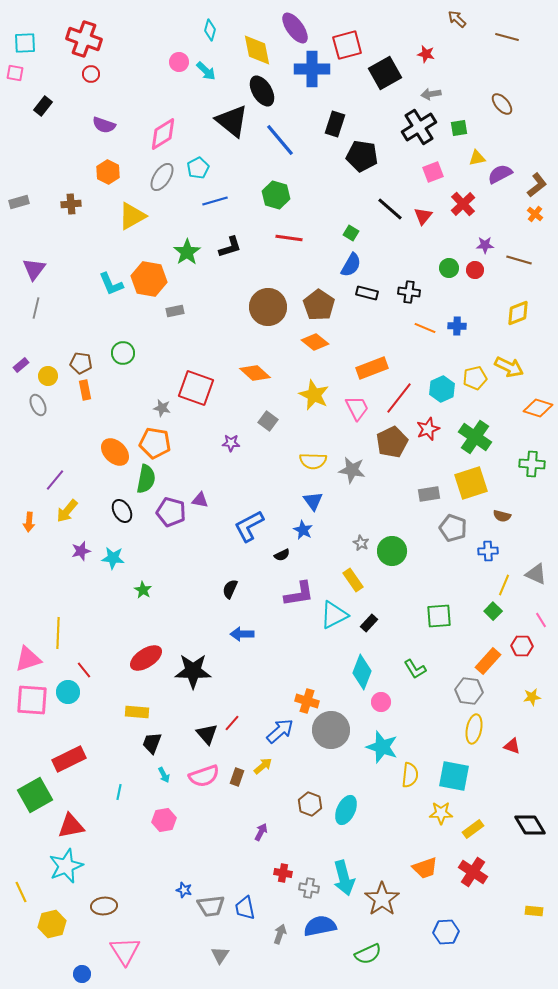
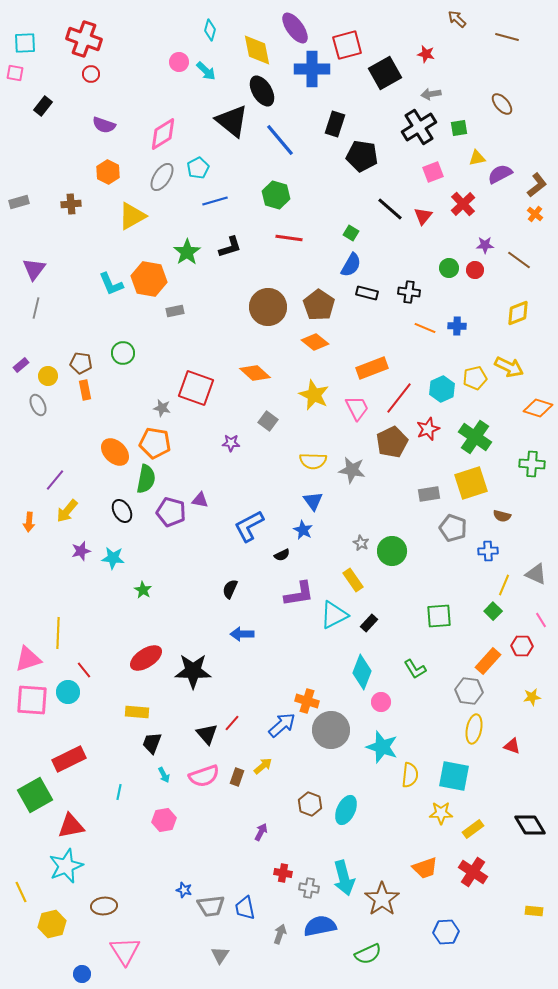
brown line at (519, 260): rotated 20 degrees clockwise
blue arrow at (280, 731): moved 2 px right, 6 px up
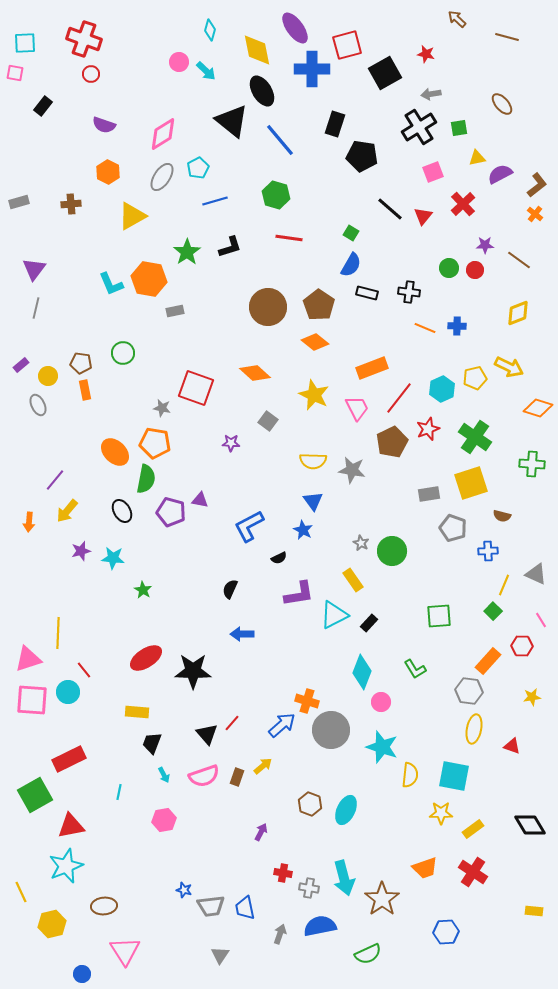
black semicircle at (282, 555): moved 3 px left, 3 px down
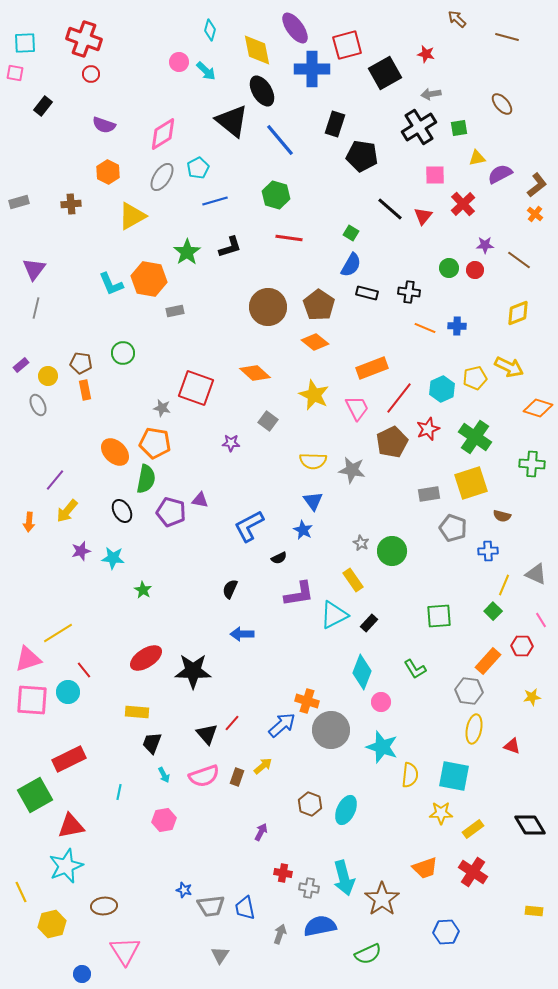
pink square at (433, 172): moved 2 px right, 3 px down; rotated 20 degrees clockwise
yellow line at (58, 633): rotated 56 degrees clockwise
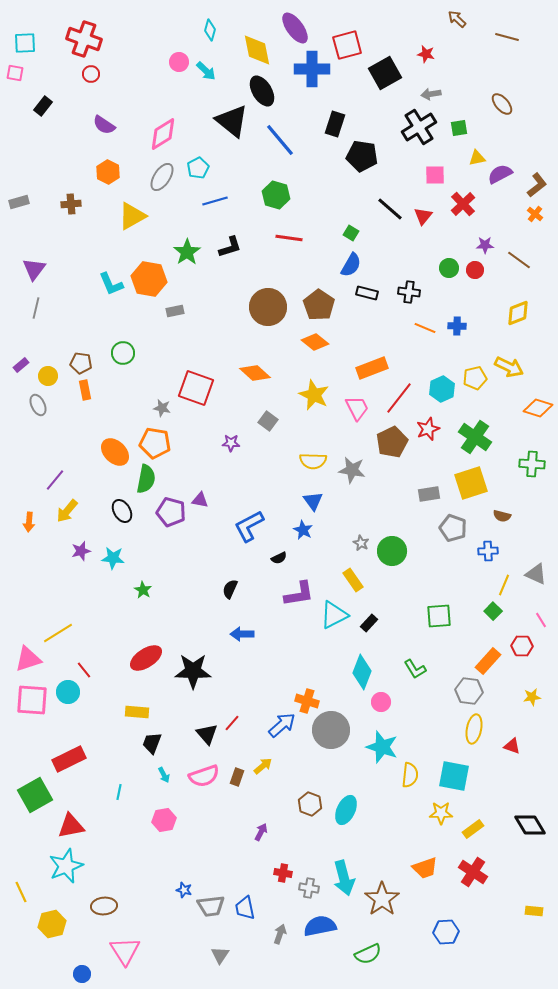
purple semicircle at (104, 125): rotated 15 degrees clockwise
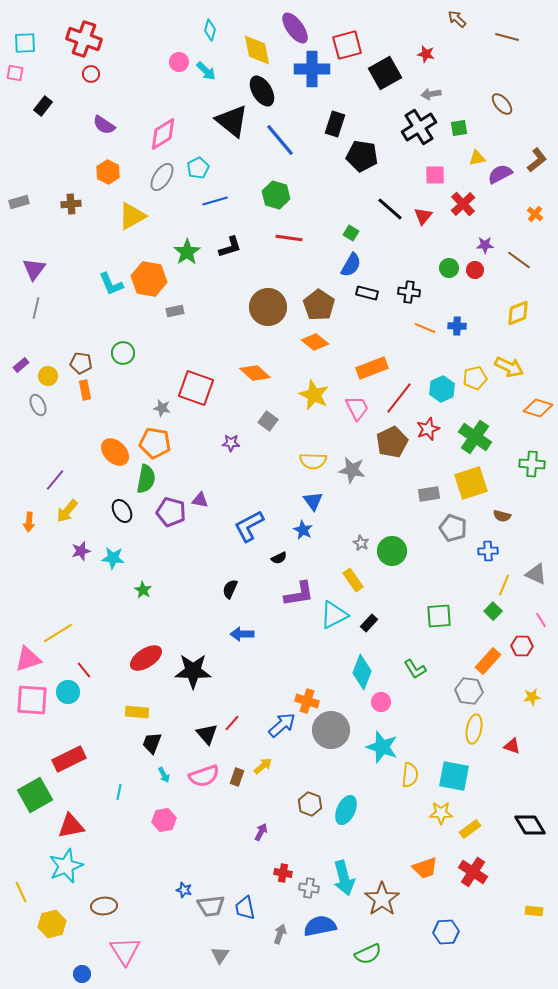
brown L-shape at (537, 185): moved 25 px up
yellow rectangle at (473, 829): moved 3 px left
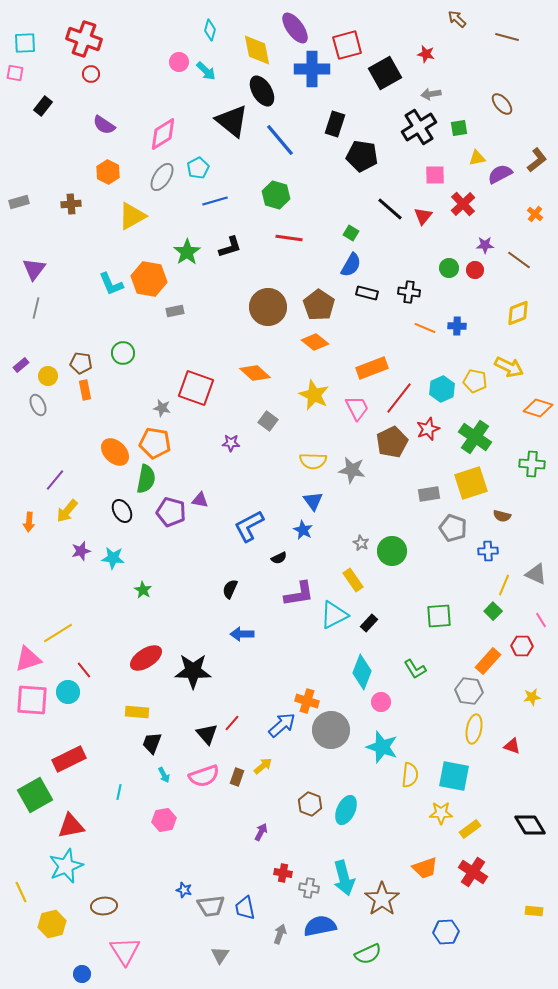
yellow pentagon at (475, 378): moved 3 px down; rotated 25 degrees clockwise
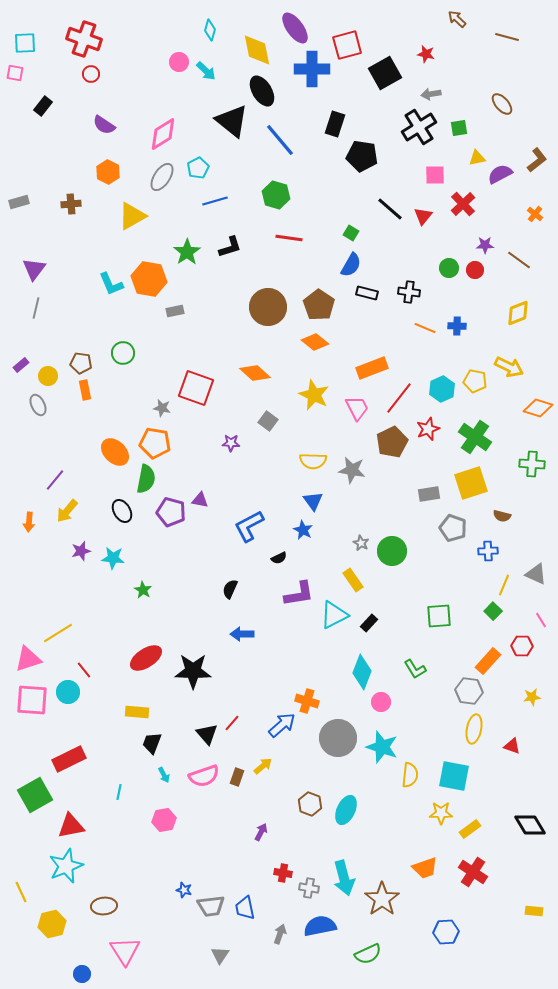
gray circle at (331, 730): moved 7 px right, 8 px down
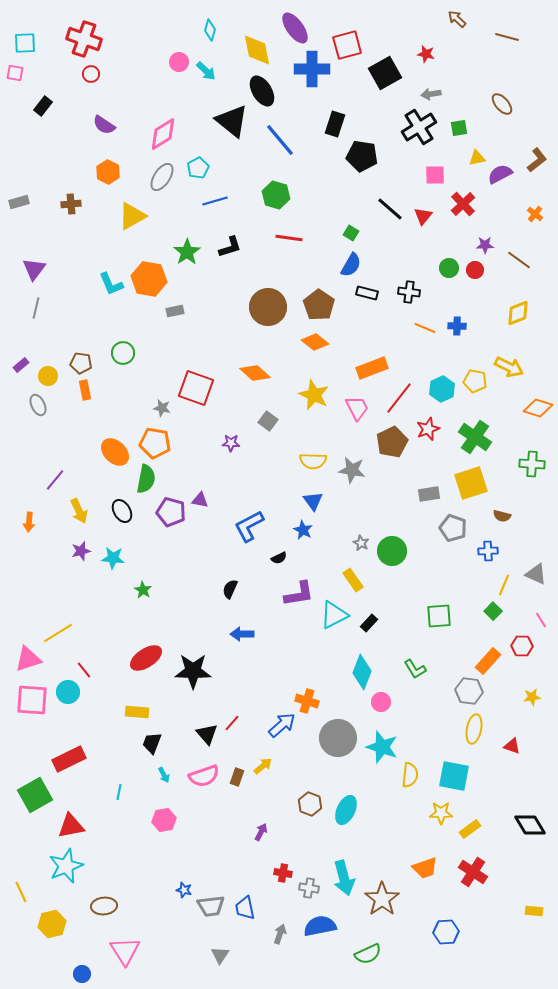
yellow arrow at (67, 511): moved 12 px right; rotated 65 degrees counterclockwise
